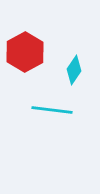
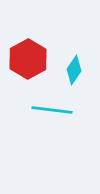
red hexagon: moved 3 px right, 7 px down
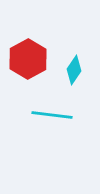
cyan line: moved 5 px down
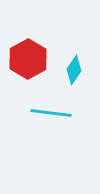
cyan line: moved 1 px left, 2 px up
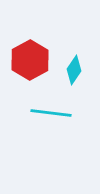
red hexagon: moved 2 px right, 1 px down
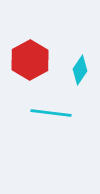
cyan diamond: moved 6 px right
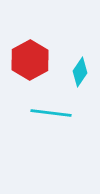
cyan diamond: moved 2 px down
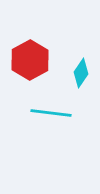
cyan diamond: moved 1 px right, 1 px down
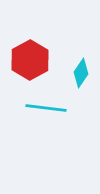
cyan line: moved 5 px left, 5 px up
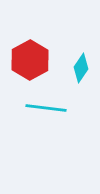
cyan diamond: moved 5 px up
